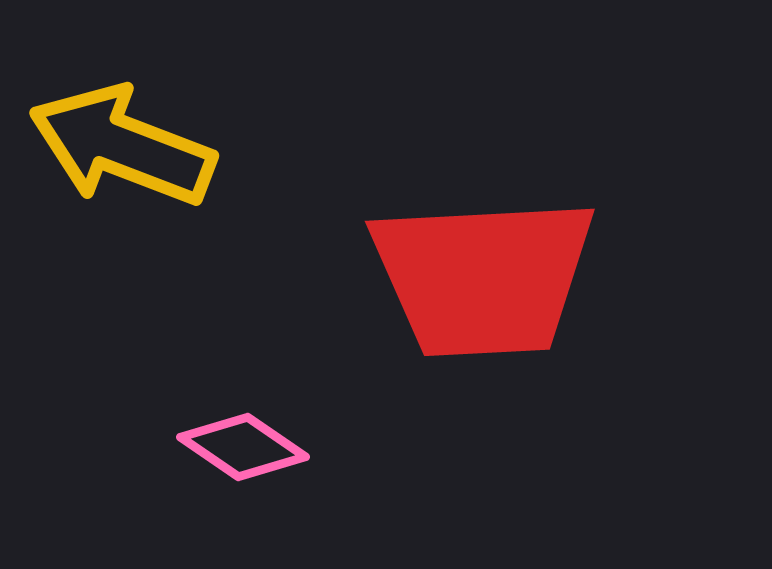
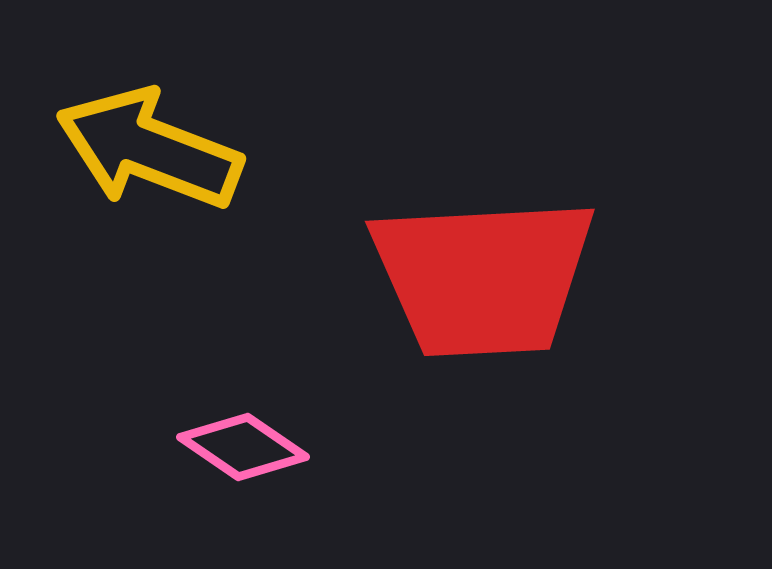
yellow arrow: moved 27 px right, 3 px down
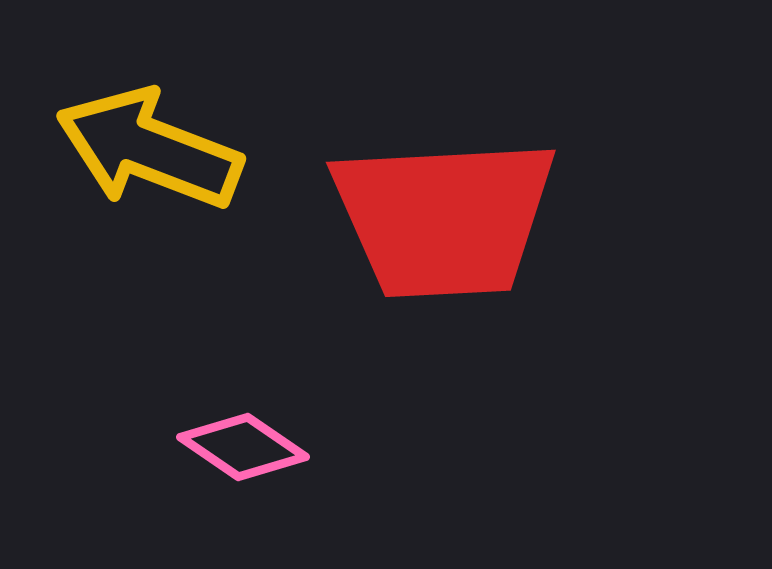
red trapezoid: moved 39 px left, 59 px up
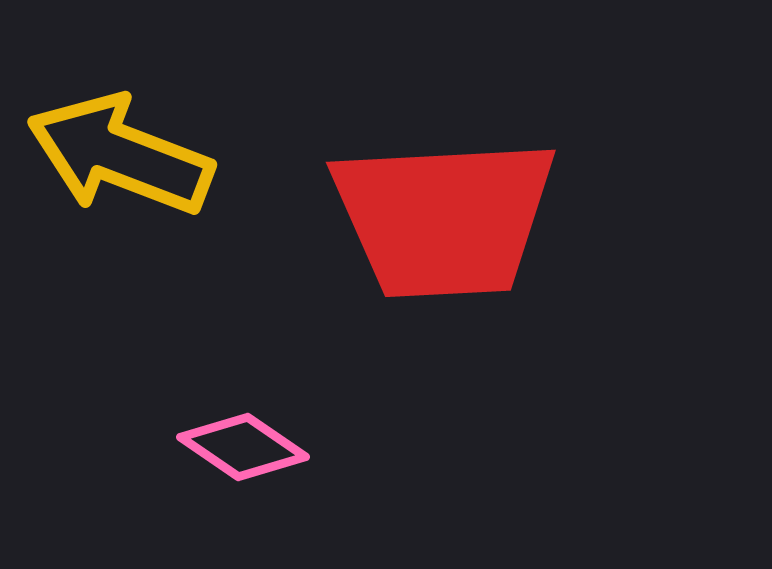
yellow arrow: moved 29 px left, 6 px down
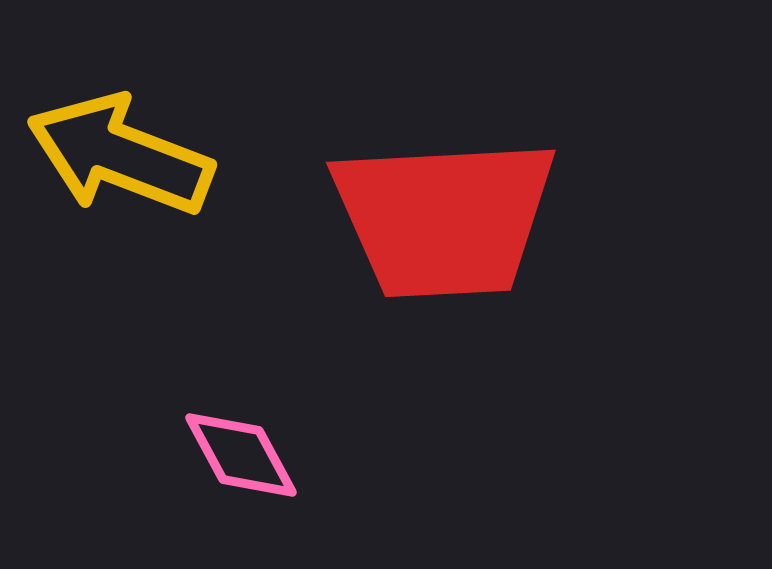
pink diamond: moved 2 px left, 8 px down; rotated 27 degrees clockwise
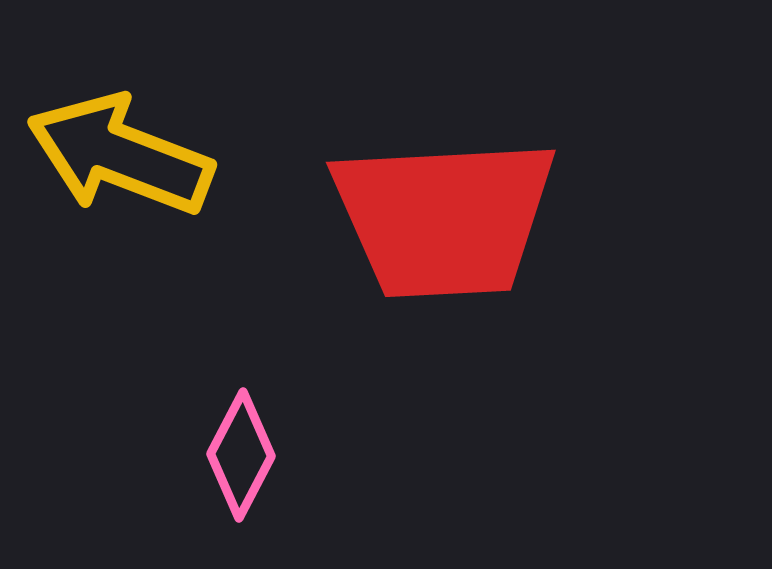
pink diamond: rotated 56 degrees clockwise
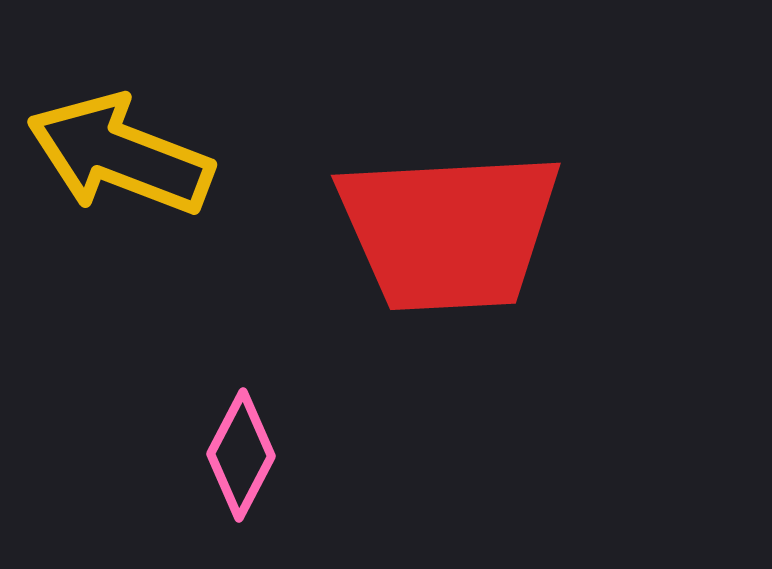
red trapezoid: moved 5 px right, 13 px down
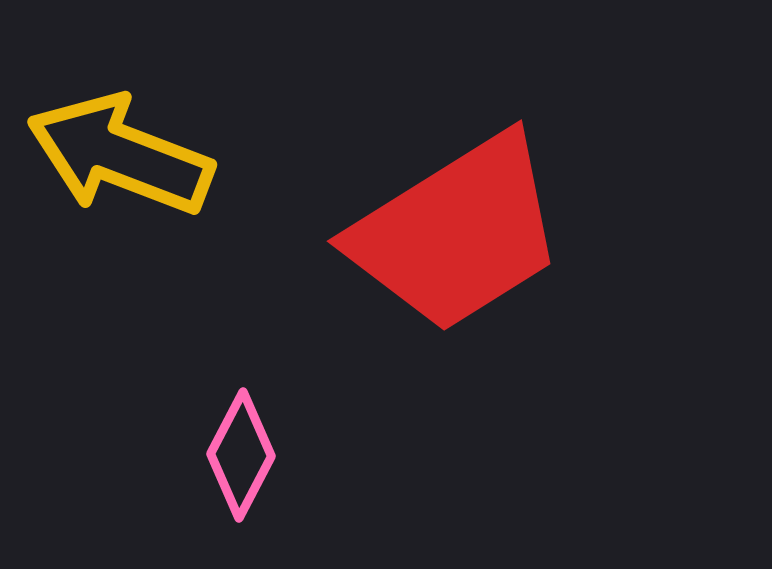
red trapezoid: moved 8 px right, 2 px down; rotated 29 degrees counterclockwise
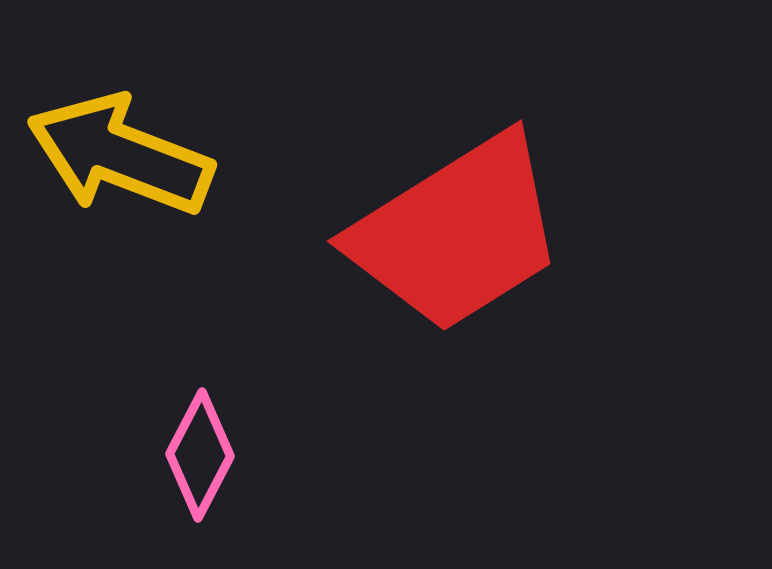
pink diamond: moved 41 px left
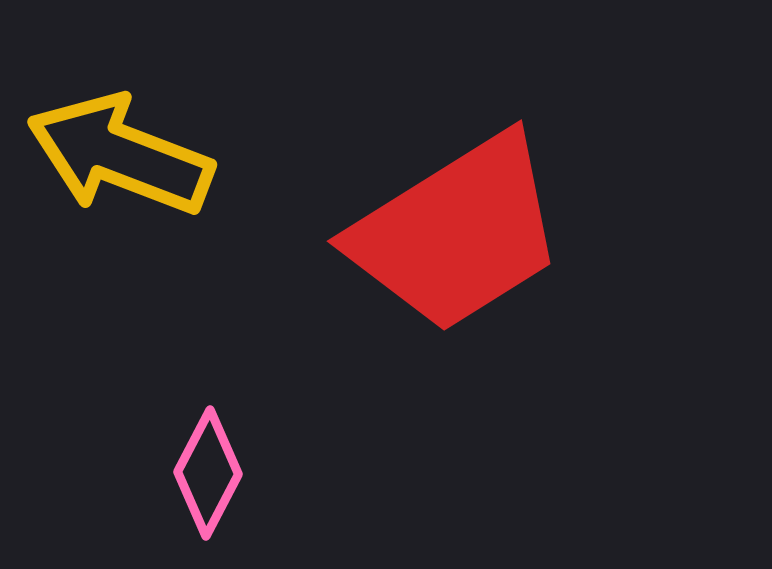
pink diamond: moved 8 px right, 18 px down
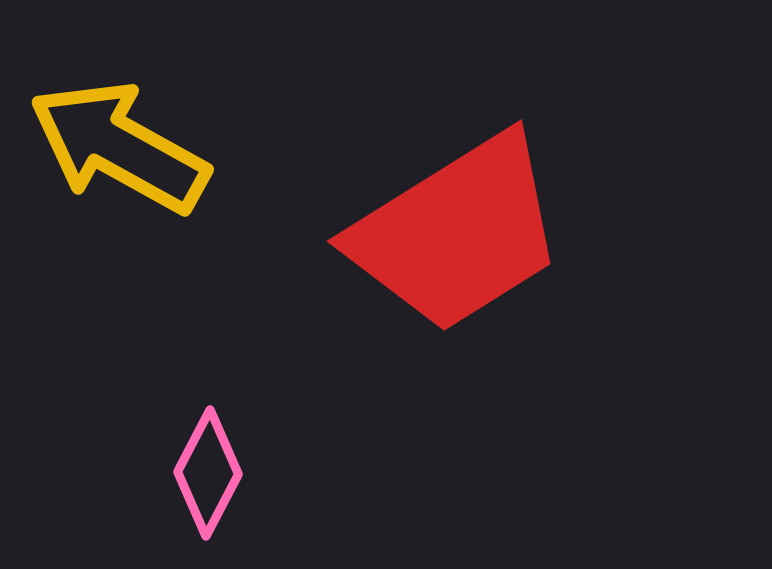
yellow arrow: moved 1 px left, 8 px up; rotated 8 degrees clockwise
